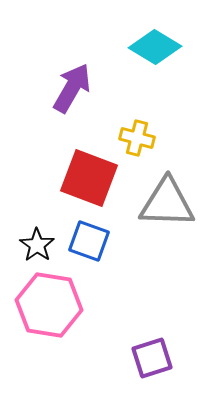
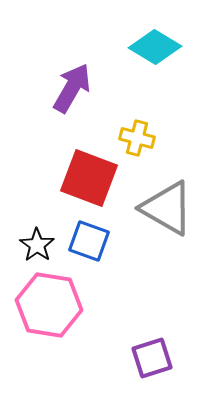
gray triangle: moved 5 px down; rotated 28 degrees clockwise
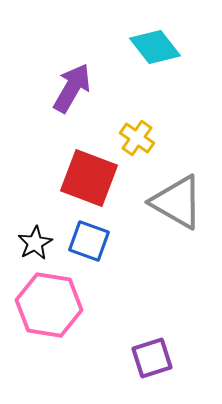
cyan diamond: rotated 21 degrees clockwise
yellow cross: rotated 20 degrees clockwise
gray triangle: moved 10 px right, 6 px up
black star: moved 2 px left, 2 px up; rotated 8 degrees clockwise
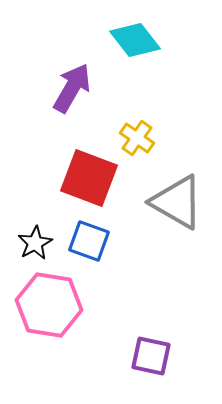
cyan diamond: moved 20 px left, 7 px up
purple square: moved 1 px left, 2 px up; rotated 30 degrees clockwise
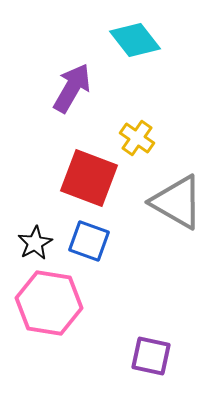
pink hexagon: moved 2 px up
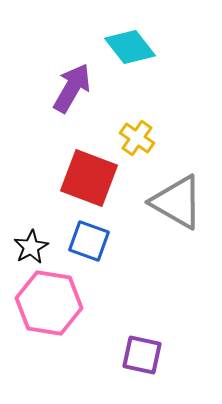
cyan diamond: moved 5 px left, 7 px down
black star: moved 4 px left, 4 px down
purple square: moved 9 px left, 1 px up
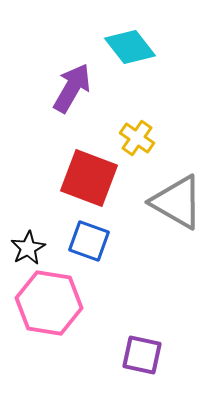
black star: moved 3 px left, 1 px down
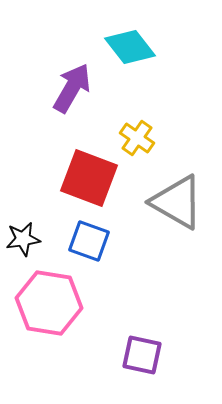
black star: moved 5 px left, 9 px up; rotated 20 degrees clockwise
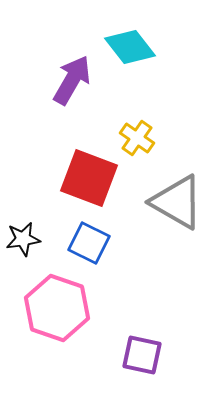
purple arrow: moved 8 px up
blue square: moved 2 px down; rotated 6 degrees clockwise
pink hexagon: moved 8 px right, 5 px down; rotated 10 degrees clockwise
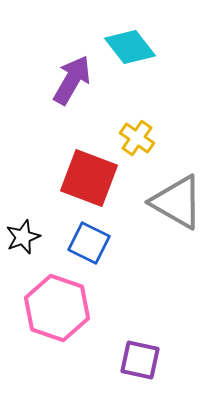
black star: moved 2 px up; rotated 12 degrees counterclockwise
purple square: moved 2 px left, 5 px down
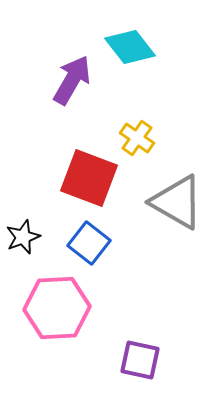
blue square: rotated 12 degrees clockwise
pink hexagon: rotated 22 degrees counterclockwise
